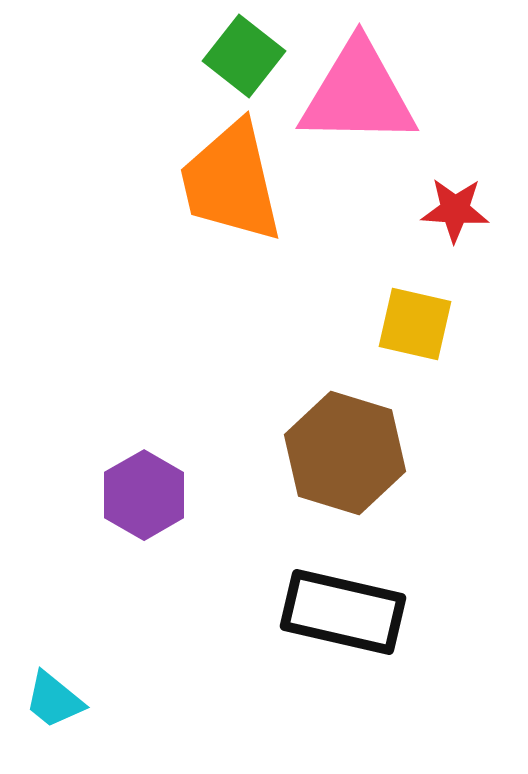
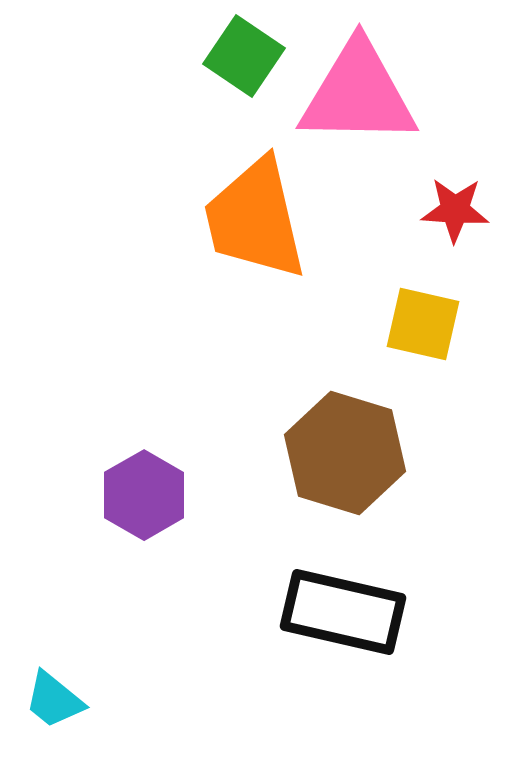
green square: rotated 4 degrees counterclockwise
orange trapezoid: moved 24 px right, 37 px down
yellow square: moved 8 px right
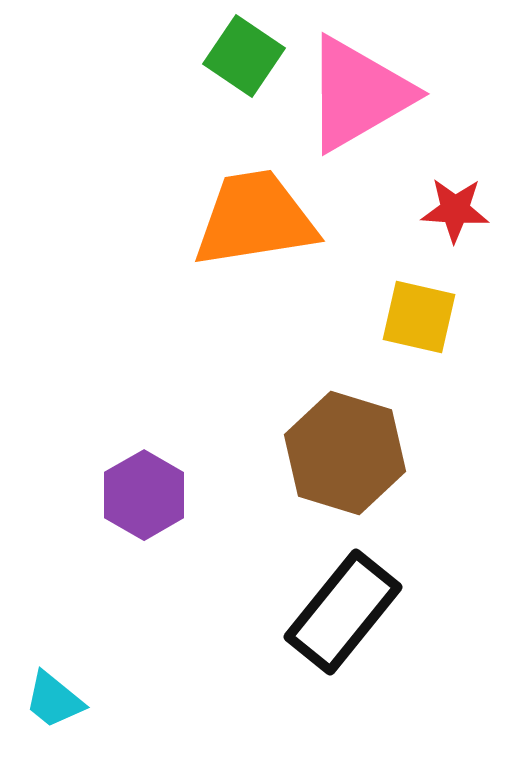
pink triangle: rotated 31 degrees counterclockwise
orange trapezoid: rotated 94 degrees clockwise
yellow square: moved 4 px left, 7 px up
black rectangle: rotated 64 degrees counterclockwise
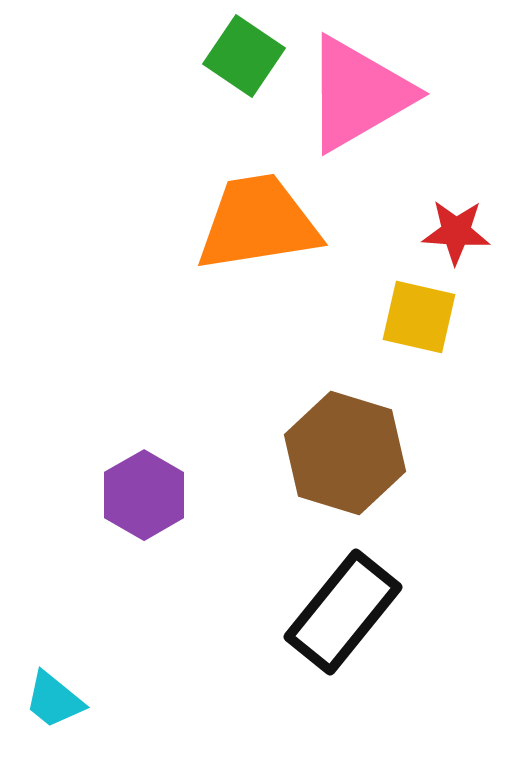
red star: moved 1 px right, 22 px down
orange trapezoid: moved 3 px right, 4 px down
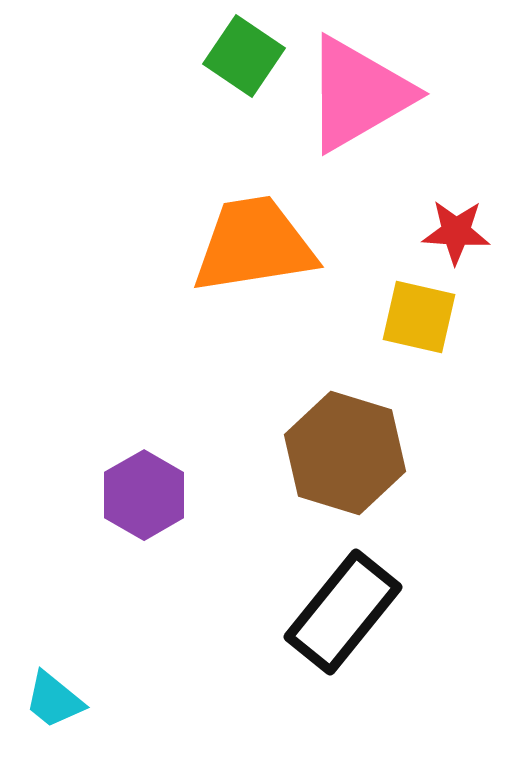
orange trapezoid: moved 4 px left, 22 px down
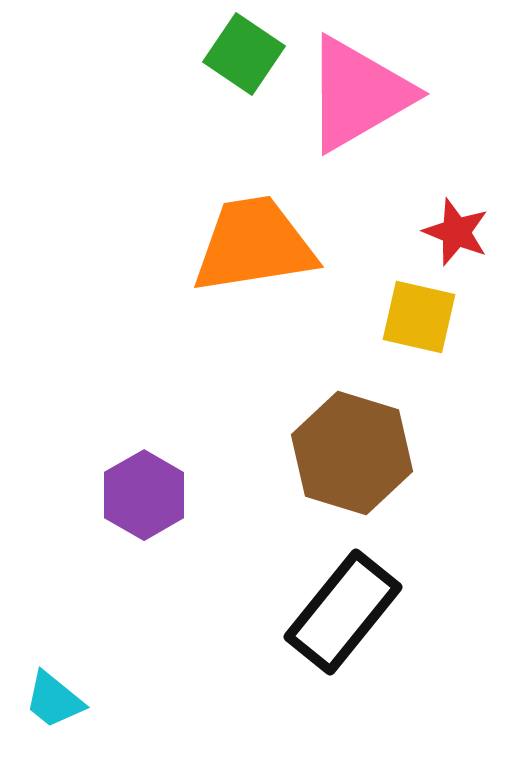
green square: moved 2 px up
red star: rotated 18 degrees clockwise
brown hexagon: moved 7 px right
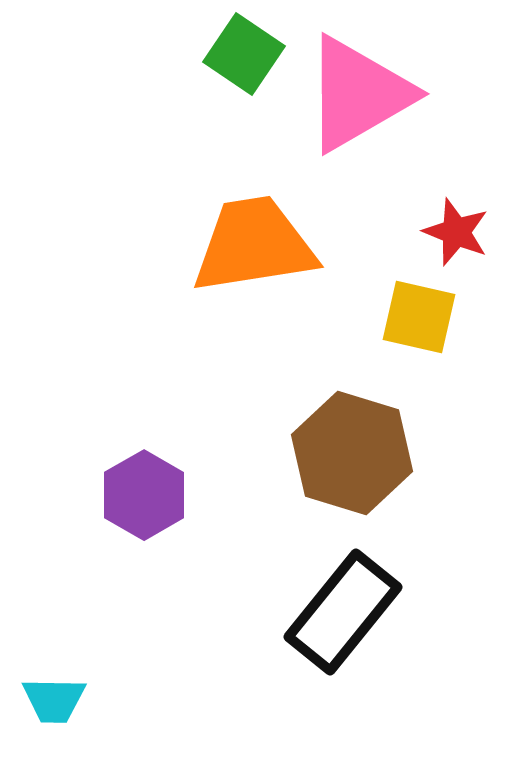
cyan trapezoid: rotated 38 degrees counterclockwise
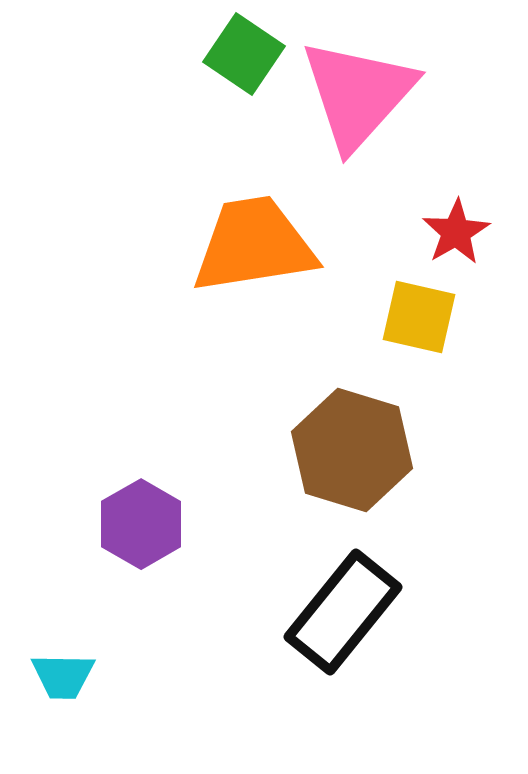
pink triangle: rotated 18 degrees counterclockwise
red star: rotated 20 degrees clockwise
brown hexagon: moved 3 px up
purple hexagon: moved 3 px left, 29 px down
cyan trapezoid: moved 9 px right, 24 px up
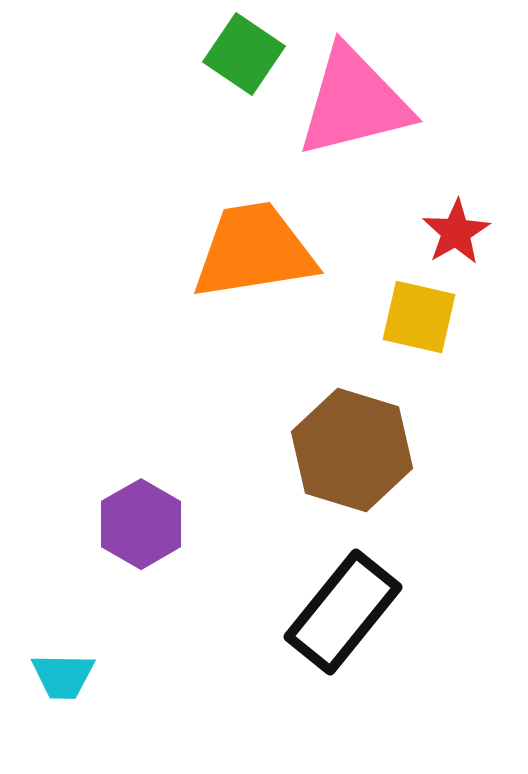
pink triangle: moved 4 px left, 8 px down; rotated 34 degrees clockwise
orange trapezoid: moved 6 px down
